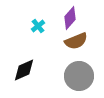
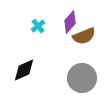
purple diamond: moved 4 px down
brown semicircle: moved 8 px right, 5 px up
gray circle: moved 3 px right, 2 px down
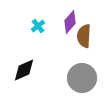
brown semicircle: rotated 115 degrees clockwise
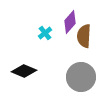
cyan cross: moved 7 px right, 7 px down
black diamond: moved 1 px down; rotated 45 degrees clockwise
gray circle: moved 1 px left, 1 px up
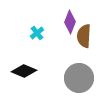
purple diamond: rotated 20 degrees counterclockwise
cyan cross: moved 8 px left
gray circle: moved 2 px left, 1 px down
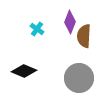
cyan cross: moved 4 px up; rotated 16 degrees counterclockwise
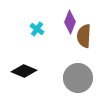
gray circle: moved 1 px left
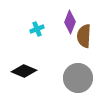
cyan cross: rotated 32 degrees clockwise
